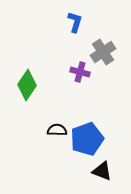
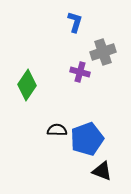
gray cross: rotated 15 degrees clockwise
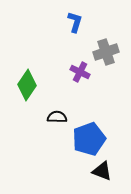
gray cross: moved 3 px right
purple cross: rotated 12 degrees clockwise
black semicircle: moved 13 px up
blue pentagon: moved 2 px right
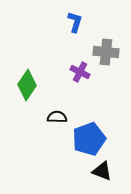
gray cross: rotated 25 degrees clockwise
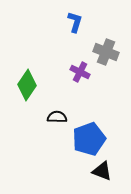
gray cross: rotated 15 degrees clockwise
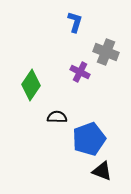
green diamond: moved 4 px right
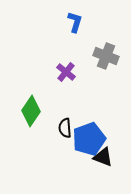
gray cross: moved 4 px down
purple cross: moved 14 px left; rotated 12 degrees clockwise
green diamond: moved 26 px down
black semicircle: moved 8 px right, 11 px down; rotated 96 degrees counterclockwise
black triangle: moved 1 px right, 14 px up
